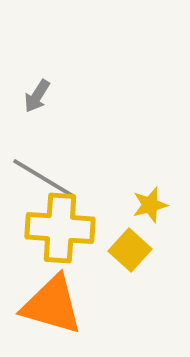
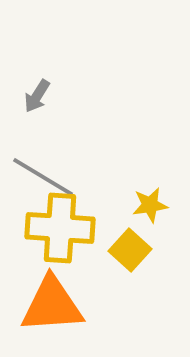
gray line: moved 1 px up
yellow star: rotated 6 degrees clockwise
orange triangle: rotated 20 degrees counterclockwise
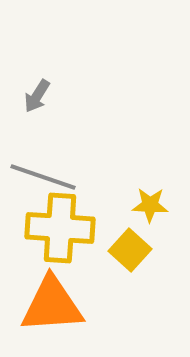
gray line: rotated 12 degrees counterclockwise
yellow star: rotated 12 degrees clockwise
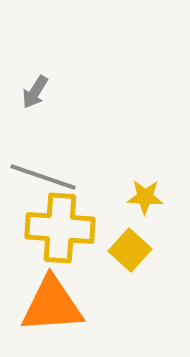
gray arrow: moved 2 px left, 4 px up
yellow star: moved 5 px left, 8 px up
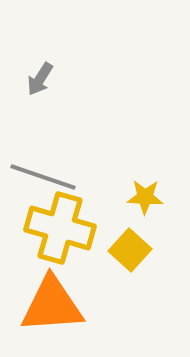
gray arrow: moved 5 px right, 13 px up
yellow cross: rotated 12 degrees clockwise
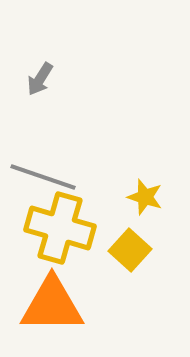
yellow star: rotated 15 degrees clockwise
orange triangle: rotated 4 degrees clockwise
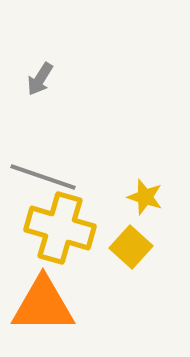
yellow square: moved 1 px right, 3 px up
orange triangle: moved 9 px left
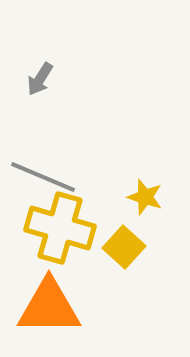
gray line: rotated 4 degrees clockwise
yellow square: moved 7 px left
orange triangle: moved 6 px right, 2 px down
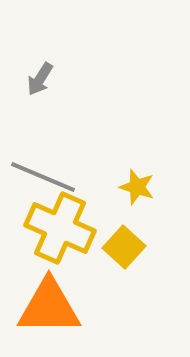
yellow star: moved 8 px left, 10 px up
yellow cross: rotated 8 degrees clockwise
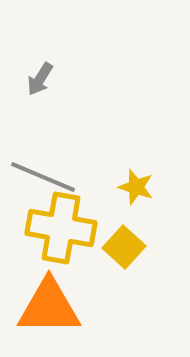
yellow star: moved 1 px left
yellow cross: moved 1 px right; rotated 14 degrees counterclockwise
